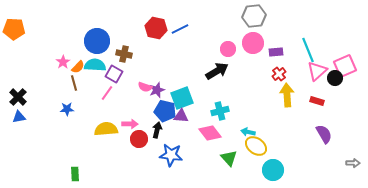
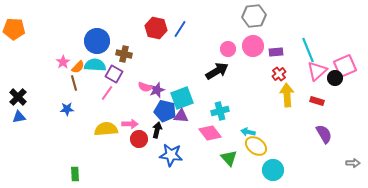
blue line at (180, 29): rotated 30 degrees counterclockwise
pink circle at (253, 43): moved 3 px down
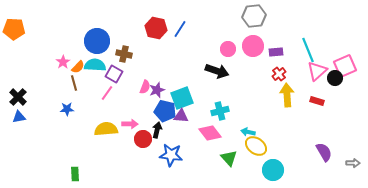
black arrow at (217, 71): rotated 50 degrees clockwise
pink semicircle at (145, 87): rotated 88 degrees counterclockwise
purple semicircle at (324, 134): moved 18 px down
red circle at (139, 139): moved 4 px right
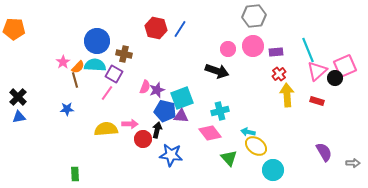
brown line at (74, 83): moved 1 px right, 3 px up
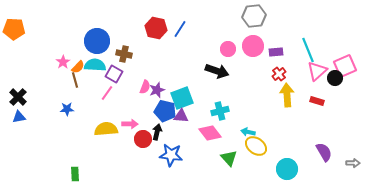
black arrow at (157, 130): moved 2 px down
cyan circle at (273, 170): moved 14 px right, 1 px up
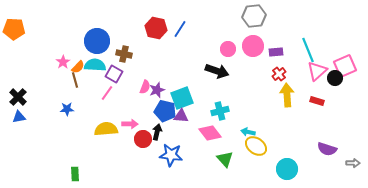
purple semicircle at (324, 152): moved 3 px right, 3 px up; rotated 138 degrees clockwise
green triangle at (229, 158): moved 4 px left, 1 px down
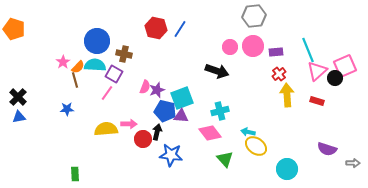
orange pentagon at (14, 29): rotated 15 degrees clockwise
pink circle at (228, 49): moved 2 px right, 2 px up
pink arrow at (130, 124): moved 1 px left
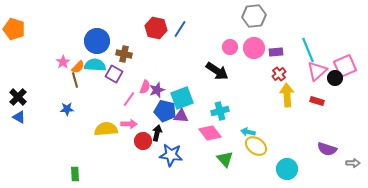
pink circle at (253, 46): moved 1 px right, 2 px down
black arrow at (217, 71): rotated 15 degrees clockwise
pink line at (107, 93): moved 22 px right, 6 px down
blue triangle at (19, 117): rotated 40 degrees clockwise
black arrow at (157, 132): moved 1 px down
red circle at (143, 139): moved 2 px down
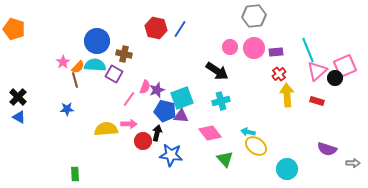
cyan cross at (220, 111): moved 1 px right, 10 px up
